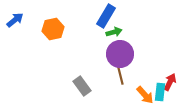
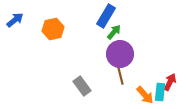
green arrow: rotated 35 degrees counterclockwise
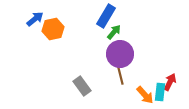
blue arrow: moved 20 px right, 1 px up
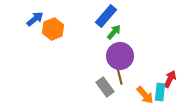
blue rectangle: rotated 10 degrees clockwise
orange hexagon: rotated 10 degrees counterclockwise
purple circle: moved 2 px down
brown line: moved 1 px left
red arrow: moved 3 px up
gray rectangle: moved 23 px right, 1 px down
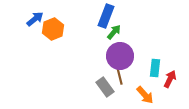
blue rectangle: rotated 20 degrees counterclockwise
cyan rectangle: moved 5 px left, 24 px up
